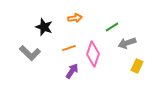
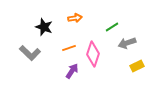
yellow rectangle: rotated 40 degrees clockwise
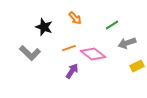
orange arrow: rotated 56 degrees clockwise
green line: moved 2 px up
pink diamond: rotated 70 degrees counterclockwise
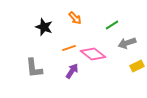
gray L-shape: moved 4 px right, 15 px down; rotated 40 degrees clockwise
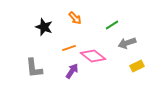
pink diamond: moved 2 px down
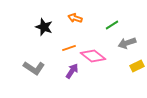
orange arrow: rotated 152 degrees clockwise
gray L-shape: rotated 50 degrees counterclockwise
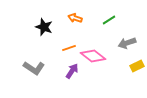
green line: moved 3 px left, 5 px up
